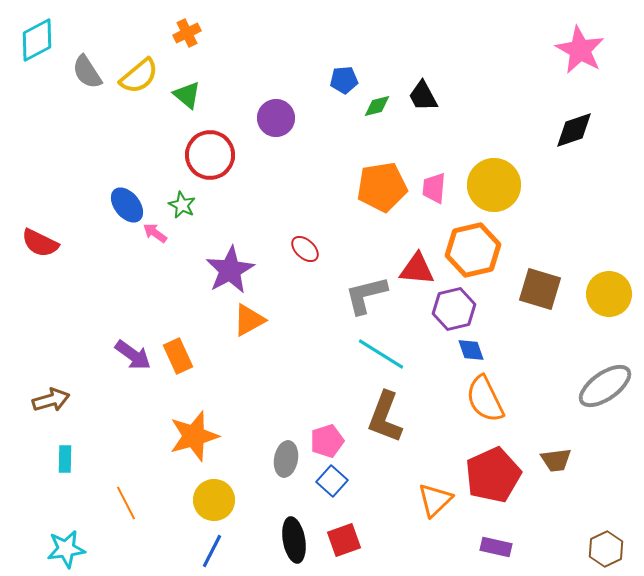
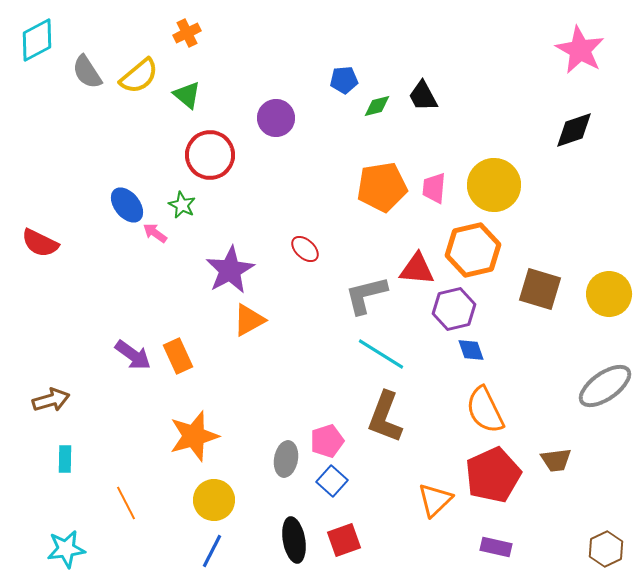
orange semicircle at (485, 399): moved 11 px down
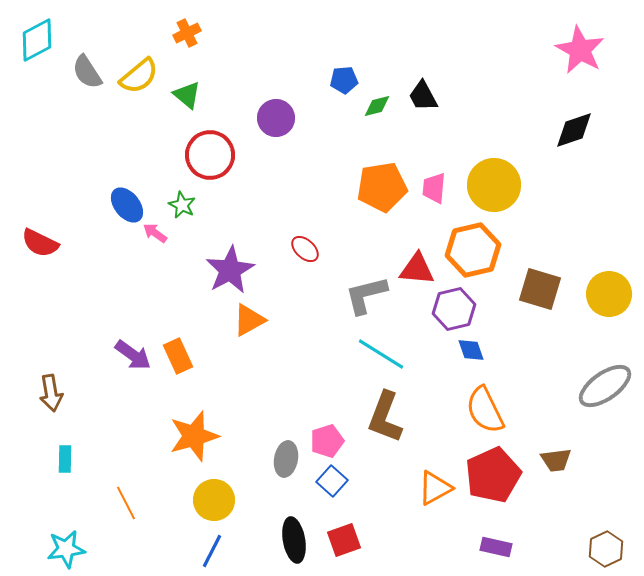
brown arrow at (51, 400): moved 7 px up; rotated 96 degrees clockwise
orange triangle at (435, 500): moved 12 px up; rotated 15 degrees clockwise
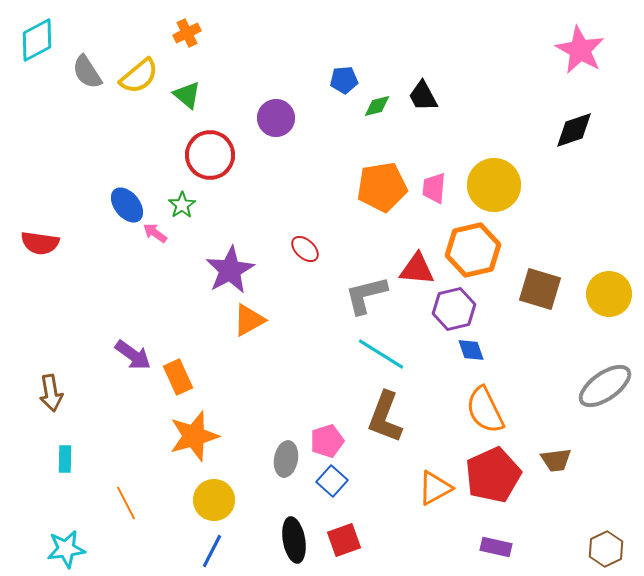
green star at (182, 205): rotated 12 degrees clockwise
red semicircle at (40, 243): rotated 18 degrees counterclockwise
orange rectangle at (178, 356): moved 21 px down
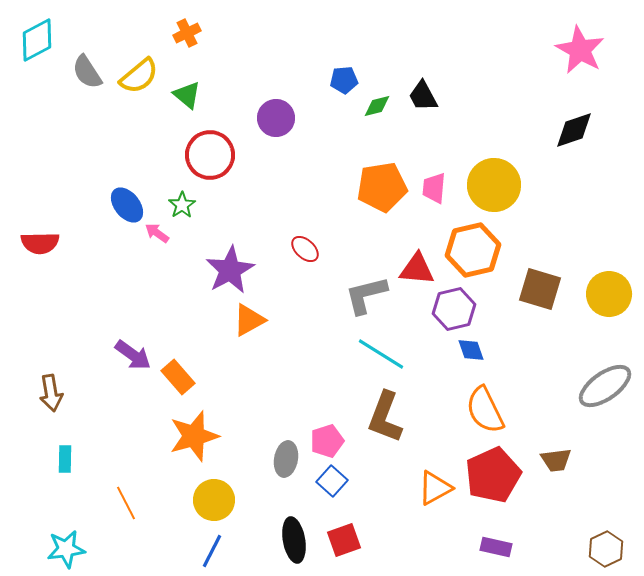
pink arrow at (155, 233): moved 2 px right
red semicircle at (40, 243): rotated 9 degrees counterclockwise
orange rectangle at (178, 377): rotated 16 degrees counterclockwise
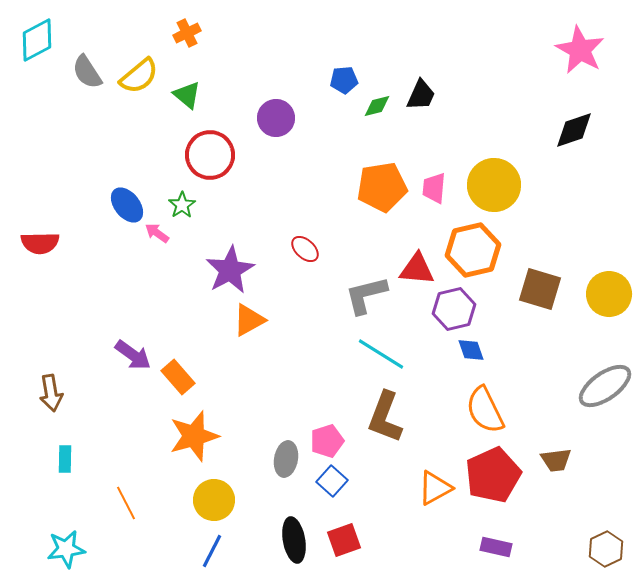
black trapezoid at (423, 96): moved 2 px left, 1 px up; rotated 128 degrees counterclockwise
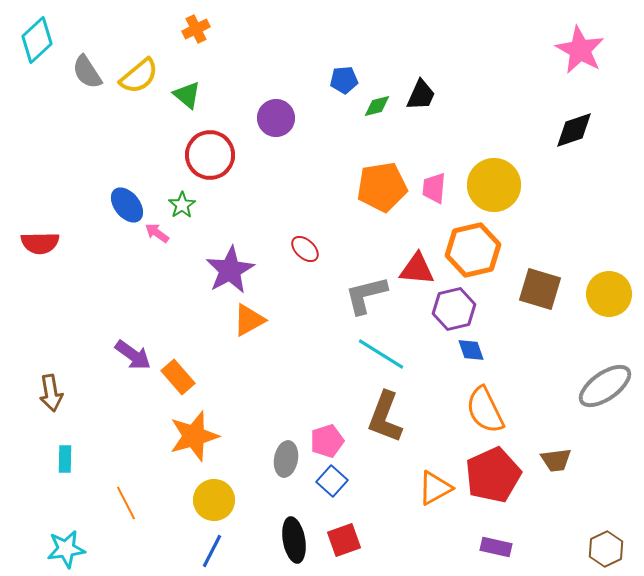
orange cross at (187, 33): moved 9 px right, 4 px up
cyan diamond at (37, 40): rotated 15 degrees counterclockwise
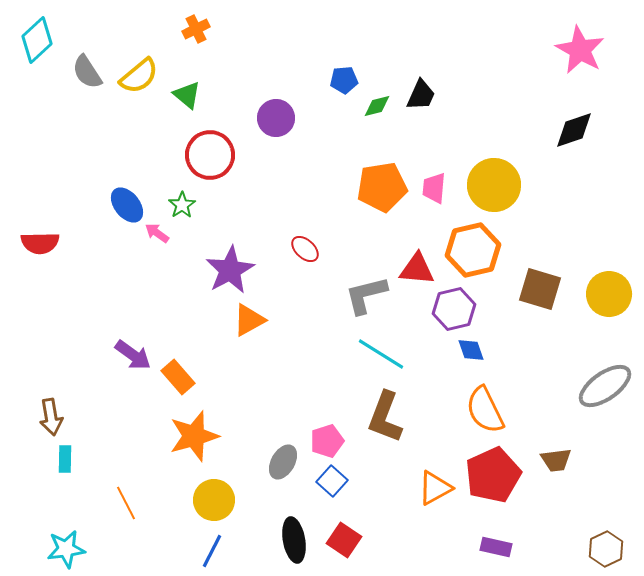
brown arrow at (51, 393): moved 24 px down
gray ellipse at (286, 459): moved 3 px left, 3 px down; rotated 20 degrees clockwise
red square at (344, 540): rotated 36 degrees counterclockwise
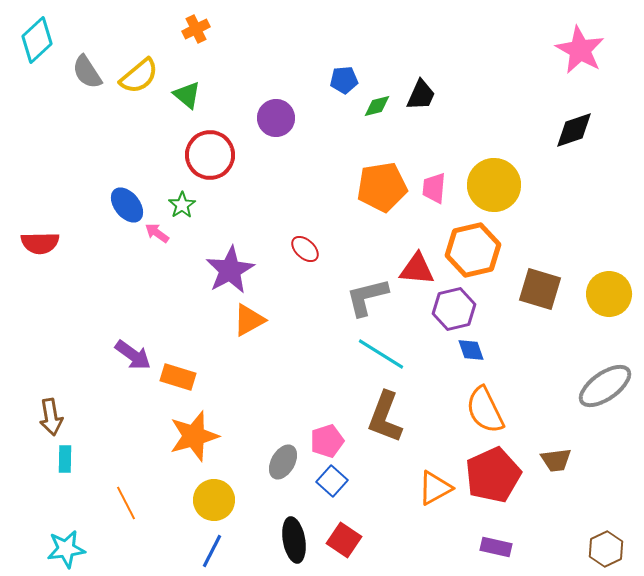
gray L-shape at (366, 295): moved 1 px right, 2 px down
orange rectangle at (178, 377): rotated 32 degrees counterclockwise
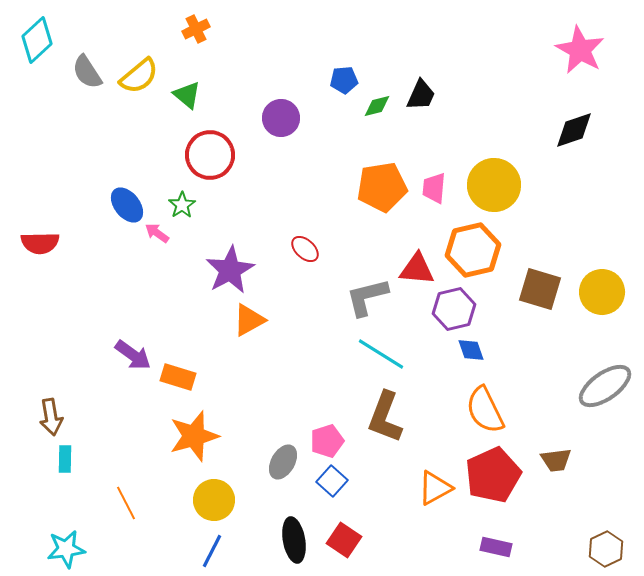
purple circle at (276, 118): moved 5 px right
yellow circle at (609, 294): moved 7 px left, 2 px up
